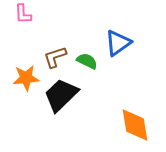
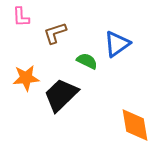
pink L-shape: moved 2 px left, 3 px down
blue triangle: moved 1 px left, 1 px down
brown L-shape: moved 24 px up
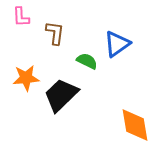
brown L-shape: rotated 115 degrees clockwise
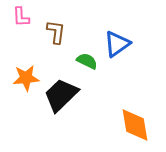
brown L-shape: moved 1 px right, 1 px up
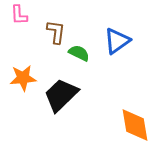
pink L-shape: moved 2 px left, 2 px up
blue triangle: moved 3 px up
green semicircle: moved 8 px left, 8 px up
orange star: moved 3 px left
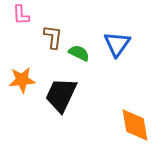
pink L-shape: moved 2 px right
brown L-shape: moved 3 px left, 5 px down
blue triangle: moved 3 px down; rotated 20 degrees counterclockwise
orange star: moved 1 px left, 2 px down
black trapezoid: rotated 21 degrees counterclockwise
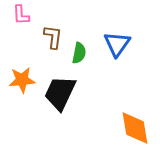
green semicircle: rotated 75 degrees clockwise
black trapezoid: moved 1 px left, 2 px up
orange diamond: moved 3 px down
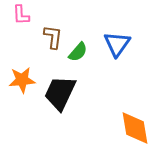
green semicircle: moved 1 px left, 1 px up; rotated 30 degrees clockwise
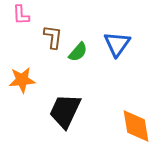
black trapezoid: moved 5 px right, 18 px down
orange diamond: moved 1 px right, 2 px up
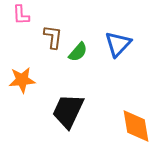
blue triangle: moved 1 px right; rotated 8 degrees clockwise
black trapezoid: moved 3 px right
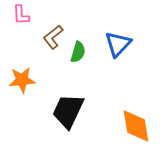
brown L-shape: rotated 135 degrees counterclockwise
green semicircle: rotated 25 degrees counterclockwise
